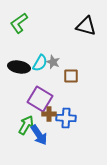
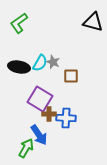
black triangle: moved 7 px right, 4 px up
green arrow: moved 23 px down
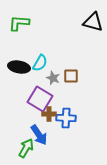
green L-shape: rotated 40 degrees clockwise
gray star: moved 16 px down
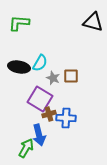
brown cross: rotated 16 degrees counterclockwise
blue arrow: rotated 20 degrees clockwise
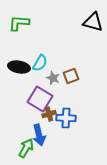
brown square: rotated 21 degrees counterclockwise
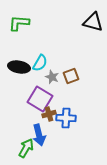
gray star: moved 1 px left, 1 px up
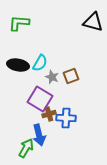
black ellipse: moved 1 px left, 2 px up
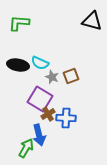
black triangle: moved 1 px left, 1 px up
cyan semicircle: rotated 84 degrees clockwise
brown cross: moved 1 px left; rotated 16 degrees counterclockwise
